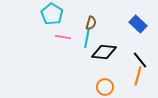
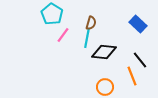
pink line: moved 2 px up; rotated 63 degrees counterclockwise
orange line: moved 6 px left; rotated 36 degrees counterclockwise
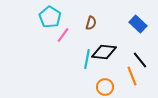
cyan pentagon: moved 2 px left, 3 px down
cyan line: moved 21 px down
